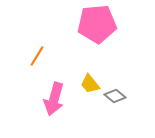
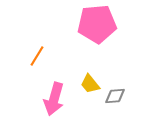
gray diamond: rotated 45 degrees counterclockwise
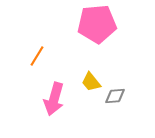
yellow trapezoid: moved 1 px right, 2 px up
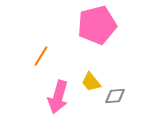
pink pentagon: moved 1 px down; rotated 9 degrees counterclockwise
orange line: moved 4 px right
pink arrow: moved 4 px right, 2 px up
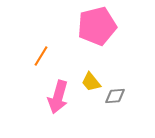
pink pentagon: moved 1 px down
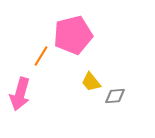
pink pentagon: moved 24 px left, 9 px down
pink arrow: moved 38 px left, 3 px up
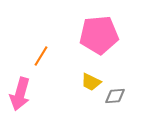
pink pentagon: moved 26 px right; rotated 9 degrees clockwise
yellow trapezoid: rotated 25 degrees counterclockwise
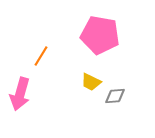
pink pentagon: moved 1 px right; rotated 15 degrees clockwise
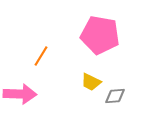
pink arrow: rotated 104 degrees counterclockwise
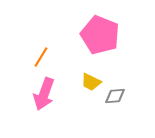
pink pentagon: rotated 12 degrees clockwise
orange line: moved 1 px down
pink arrow: moved 24 px right; rotated 108 degrees clockwise
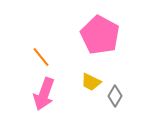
pink pentagon: rotated 6 degrees clockwise
orange line: rotated 70 degrees counterclockwise
gray diamond: rotated 55 degrees counterclockwise
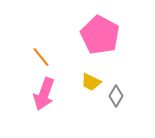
gray diamond: moved 1 px right
